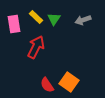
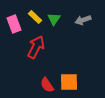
yellow rectangle: moved 1 px left
pink rectangle: rotated 12 degrees counterclockwise
orange square: rotated 36 degrees counterclockwise
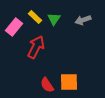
pink rectangle: moved 3 px down; rotated 60 degrees clockwise
